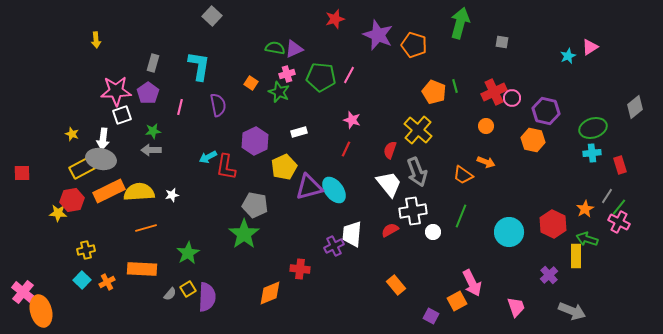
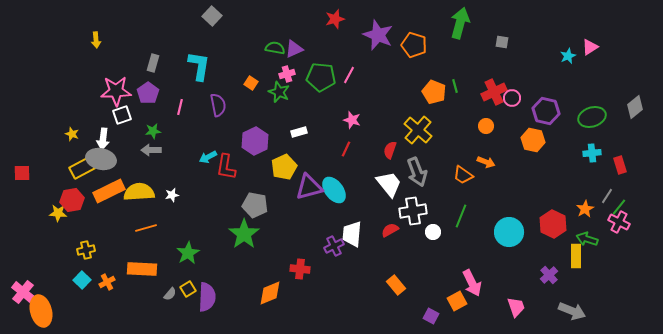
green ellipse at (593, 128): moved 1 px left, 11 px up
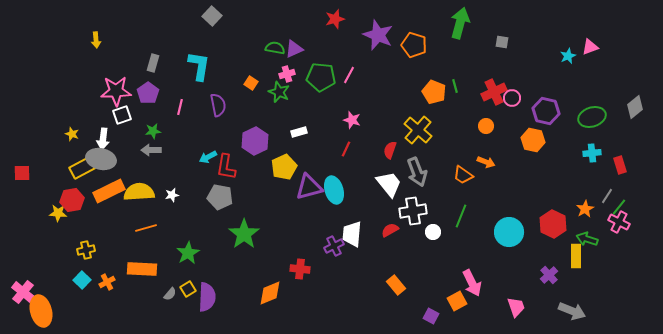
pink triangle at (590, 47): rotated 12 degrees clockwise
cyan ellipse at (334, 190): rotated 20 degrees clockwise
gray pentagon at (255, 205): moved 35 px left, 8 px up
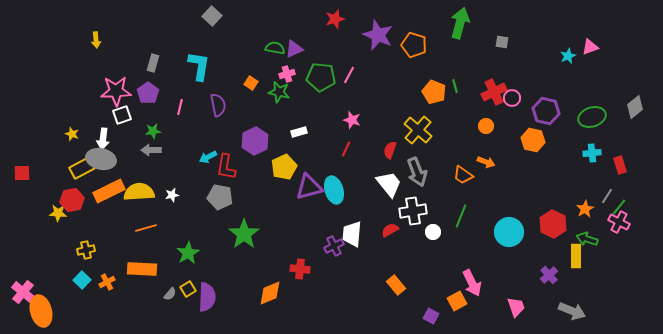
green star at (279, 92): rotated 10 degrees counterclockwise
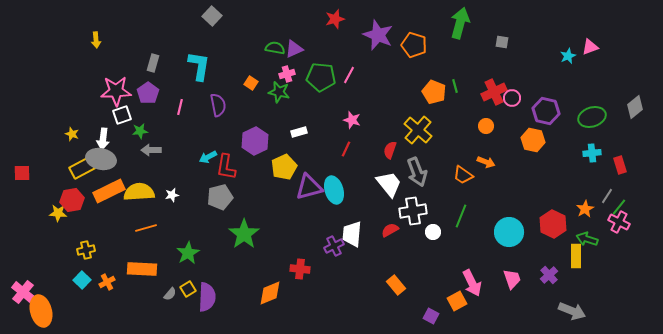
green star at (153, 131): moved 13 px left
gray pentagon at (220, 197): rotated 25 degrees counterclockwise
pink trapezoid at (516, 307): moved 4 px left, 28 px up
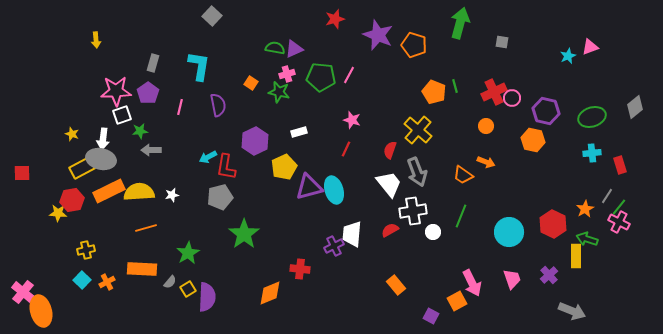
gray semicircle at (170, 294): moved 12 px up
